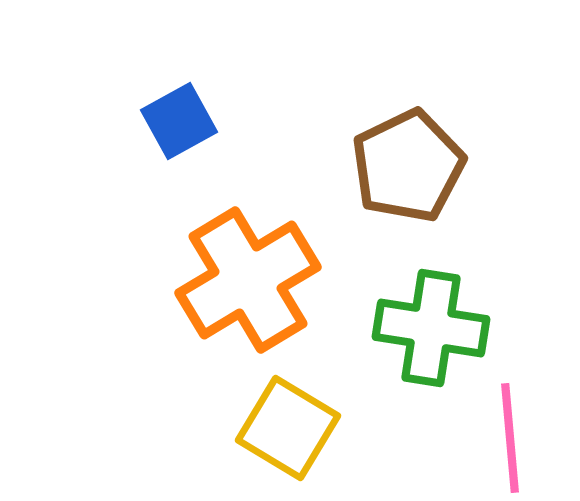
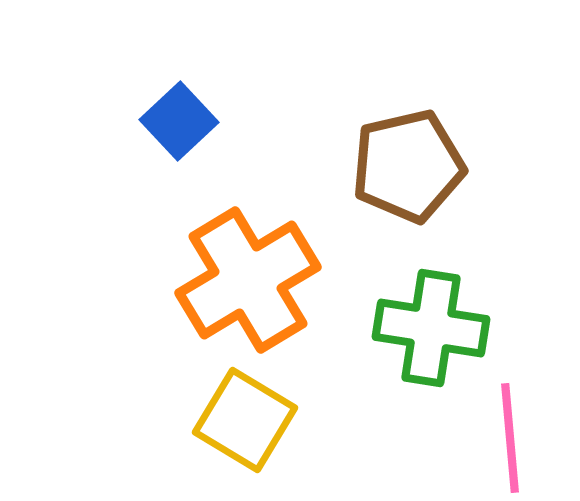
blue square: rotated 14 degrees counterclockwise
brown pentagon: rotated 13 degrees clockwise
yellow square: moved 43 px left, 8 px up
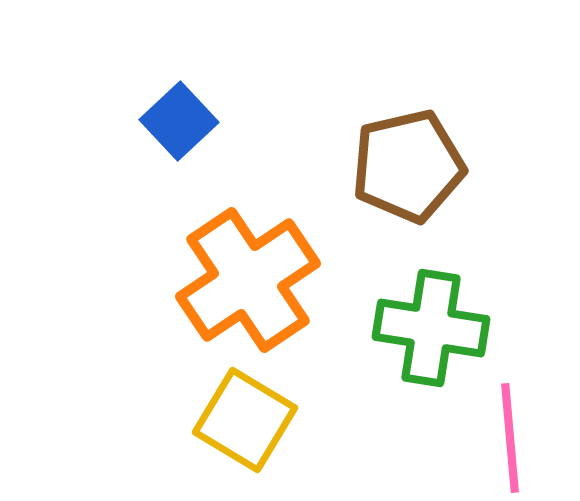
orange cross: rotated 3 degrees counterclockwise
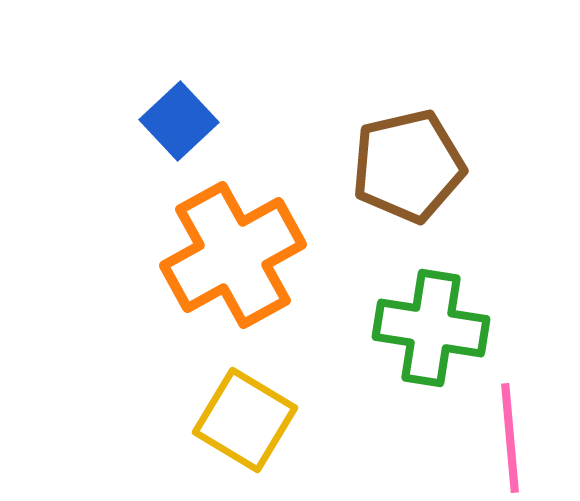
orange cross: moved 15 px left, 25 px up; rotated 5 degrees clockwise
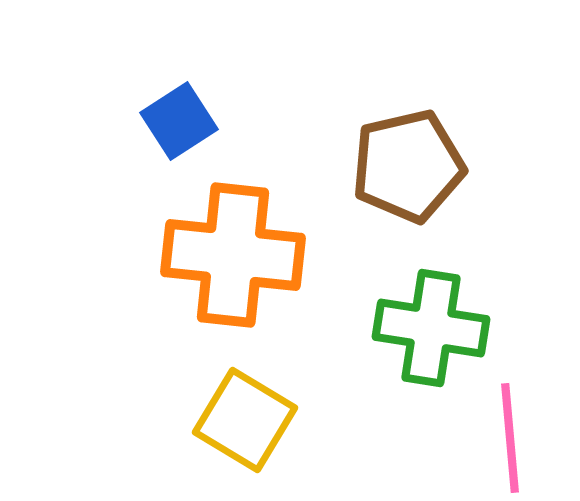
blue square: rotated 10 degrees clockwise
orange cross: rotated 35 degrees clockwise
